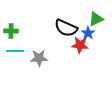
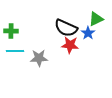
red star: moved 10 px left
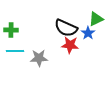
green cross: moved 1 px up
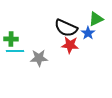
green cross: moved 9 px down
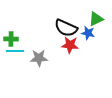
blue star: rotated 24 degrees counterclockwise
